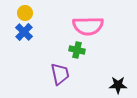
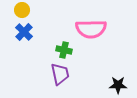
yellow circle: moved 3 px left, 3 px up
pink semicircle: moved 3 px right, 3 px down
green cross: moved 13 px left
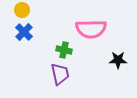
black star: moved 25 px up
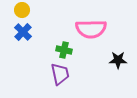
blue cross: moved 1 px left
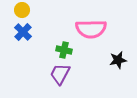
black star: rotated 12 degrees counterclockwise
purple trapezoid: rotated 140 degrees counterclockwise
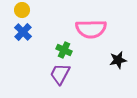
green cross: rotated 14 degrees clockwise
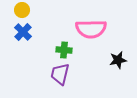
green cross: rotated 21 degrees counterclockwise
purple trapezoid: rotated 15 degrees counterclockwise
